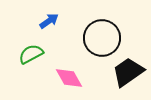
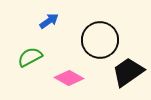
black circle: moved 2 px left, 2 px down
green semicircle: moved 1 px left, 3 px down
pink diamond: rotated 32 degrees counterclockwise
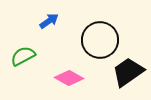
green semicircle: moved 7 px left, 1 px up
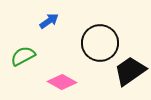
black circle: moved 3 px down
black trapezoid: moved 2 px right, 1 px up
pink diamond: moved 7 px left, 4 px down
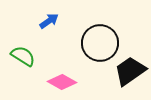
green semicircle: rotated 60 degrees clockwise
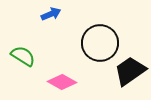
blue arrow: moved 2 px right, 7 px up; rotated 12 degrees clockwise
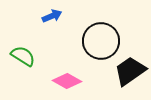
blue arrow: moved 1 px right, 2 px down
black circle: moved 1 px right, 2 px up
pink diamond: moved 5 px right, 1 px up
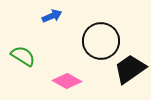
black trapezoid: moved 2 px up
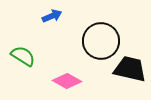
black trapezoid: rotated 48 degrees clockwise
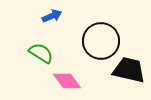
green semicircle: moved 18 px right, 3 px up
black trapezoid: moved 1 px left, 1 px down
pink diamond: rotated 24 degrees clockwise
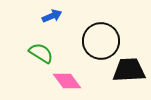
black trapezoid: rotated 16 degrees counterclockwise
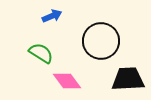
black trapezoid: moved 1 px left, 9 px down
